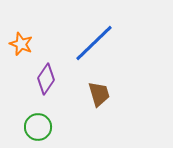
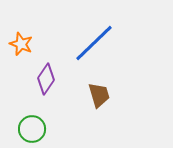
brown trapezoid: moved 1 px down
green circle: moved 6 px left, 2 px down
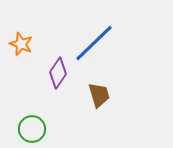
purple diamond: moved 12 px right, 6 px up
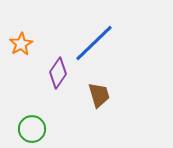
orange star: rotated 20 degrees clockwise
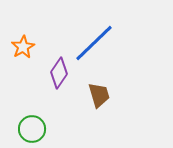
orange star: moved 2 px right, 3 px down
purple diamond: moved 1 px right
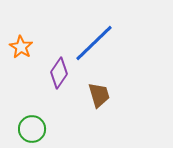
orange star: moved 2 px left; rotated 10 degrees counterclockwise
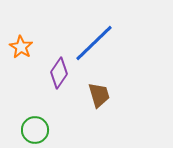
green circle: moved 3 px right, 1 px down
